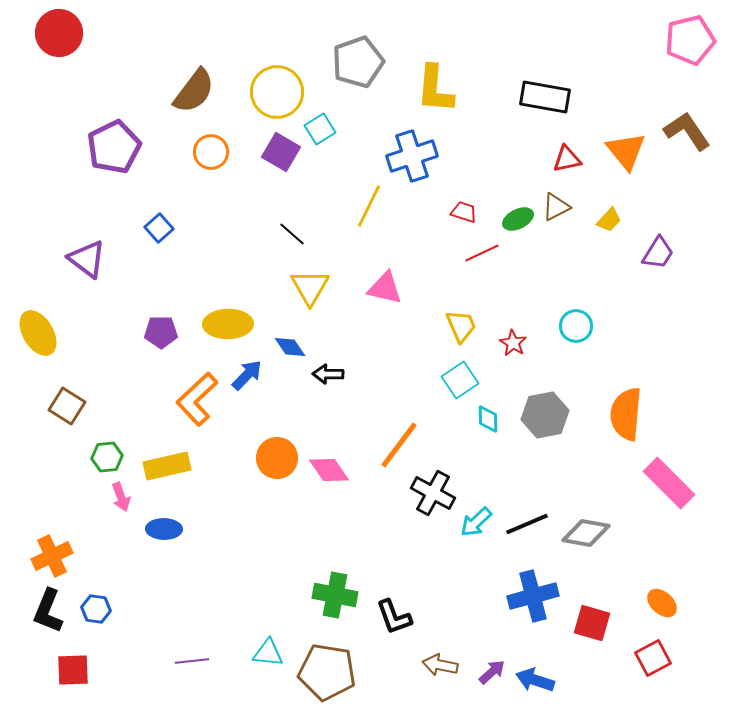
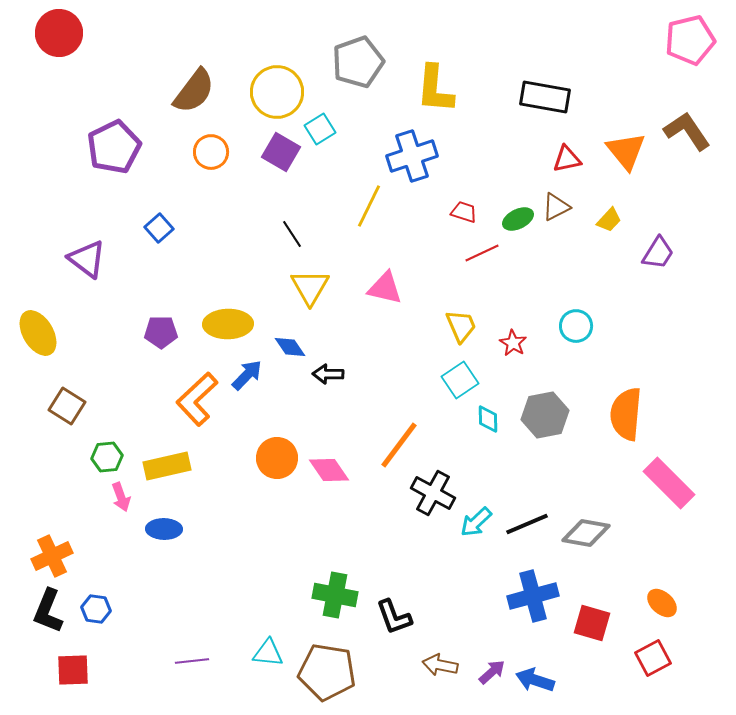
black line at (292, 234): rotated 16 degrees clockwise
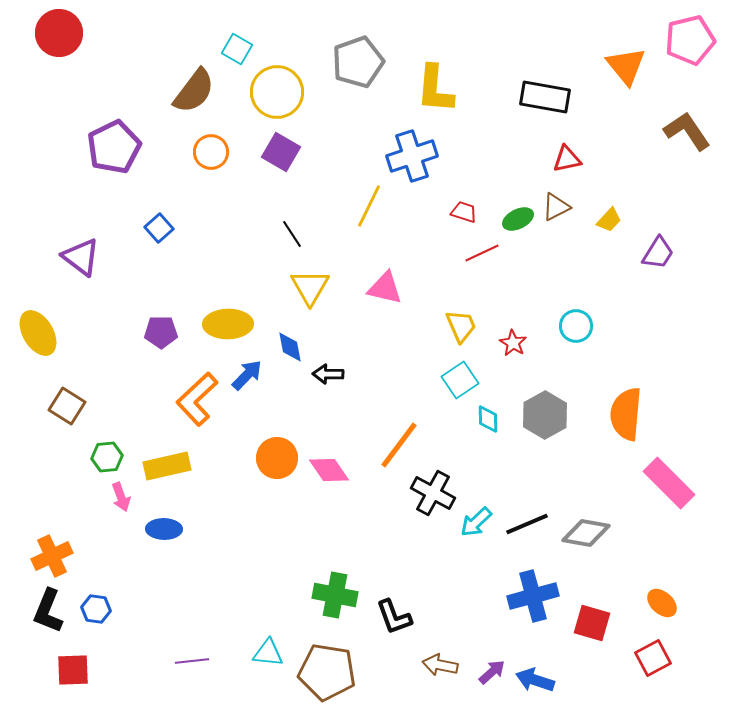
cyan square at (320, 129): moved 83 px left, 80 px up; rotated 28 degrees counterclockwise
orange triangle at (626, 151): moved 85 px up
purple triangle at (87, 259): moved 6 px left, 2 px up
blue diamond at (290, 347): rotated 24 degrees clockwise
gray hexagon at (545, 415): rotated 18 degrees counterclockwise
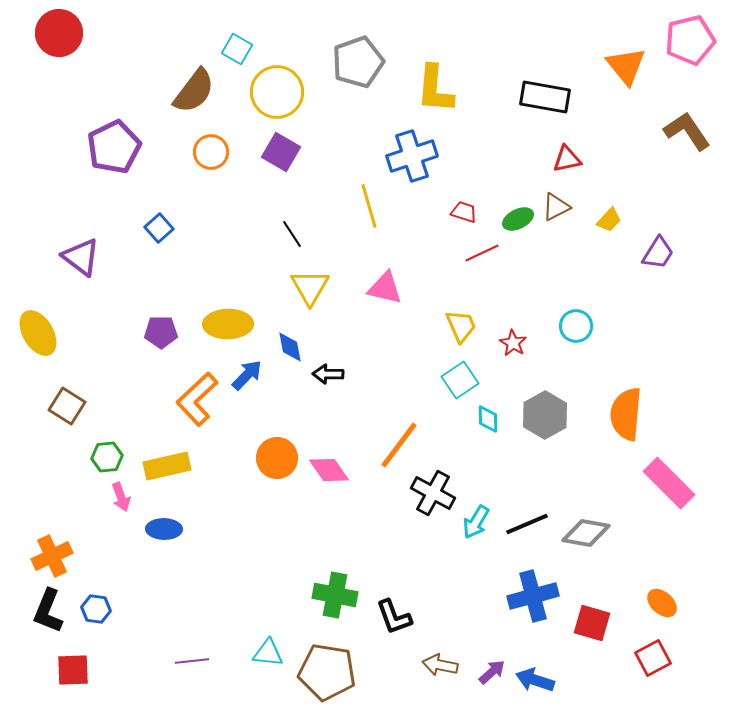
yellow line at (369, 206): rotated 42 degrees counterclockwise
cyan arrow at (476, 522): rotated 16 degrees counterclockwise
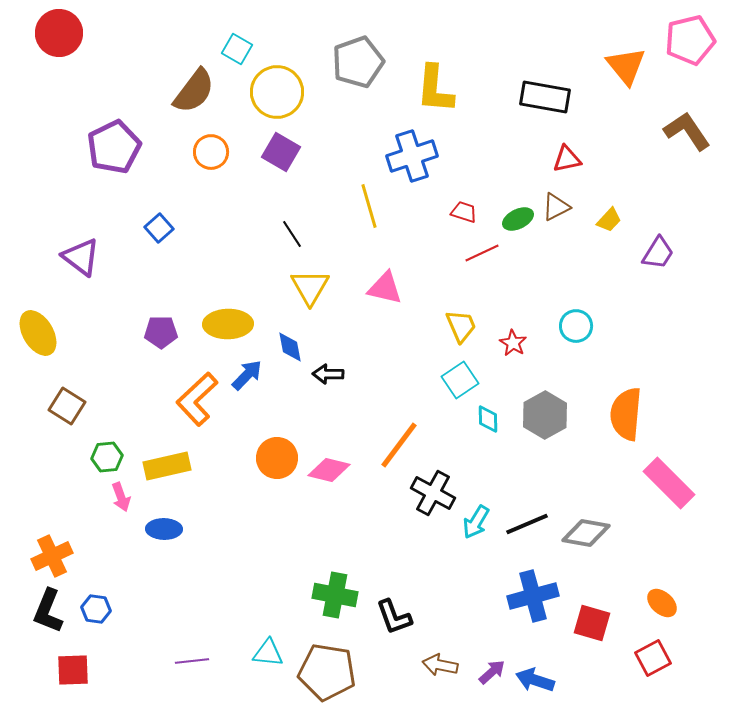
pink diamond at (329, 470): rotated 42 degrees counterclockwise
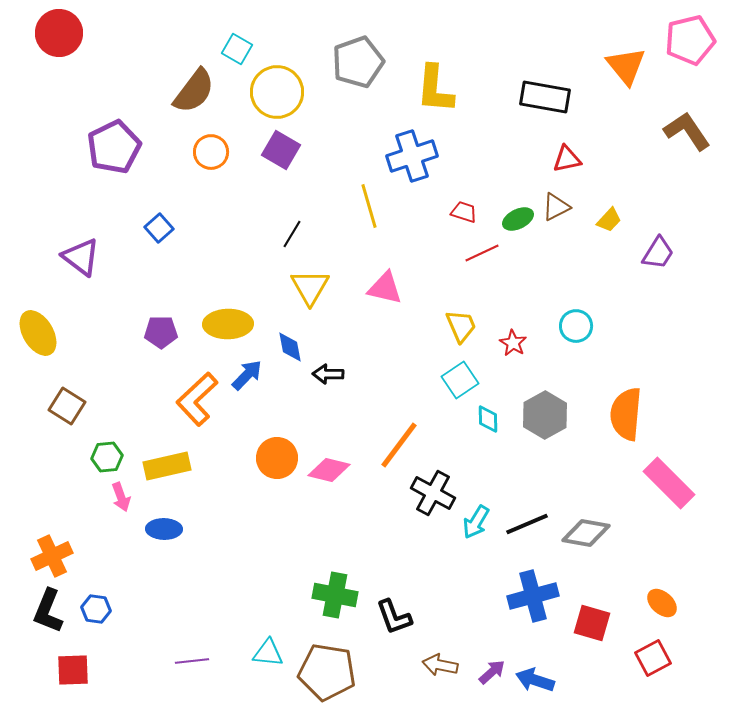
purple square at (281, 152): moved 2 px up
black line at (292, 234): rotated 64 degrees clockwise
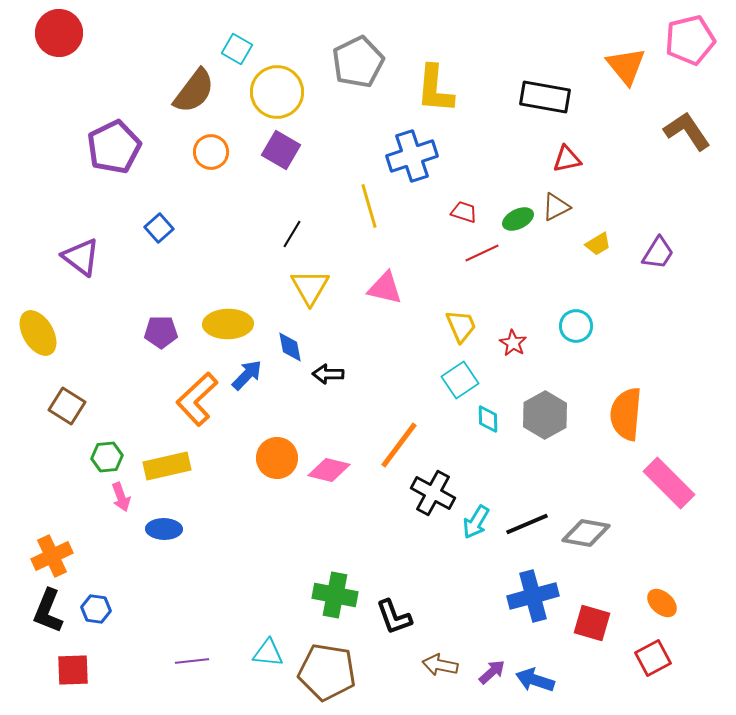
gray pentagon at (358, 62): rotated 6 degrees counterclockwise
yellow trapezoid at (609, 220): moved 11 px left, 24 px down; rotated 16 degrees clockwise
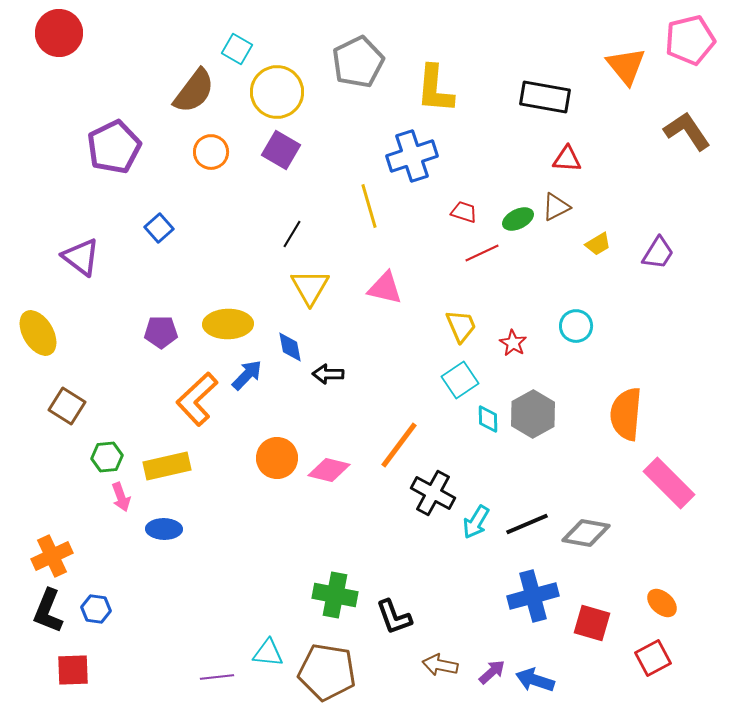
red triangle at (567, 159): rotated 16 degrees clockwise
gray hexagon at (545, 415): moved 12 px left, 1 px up
purple line at (192, 661): moved 25 px right, 16 px down
